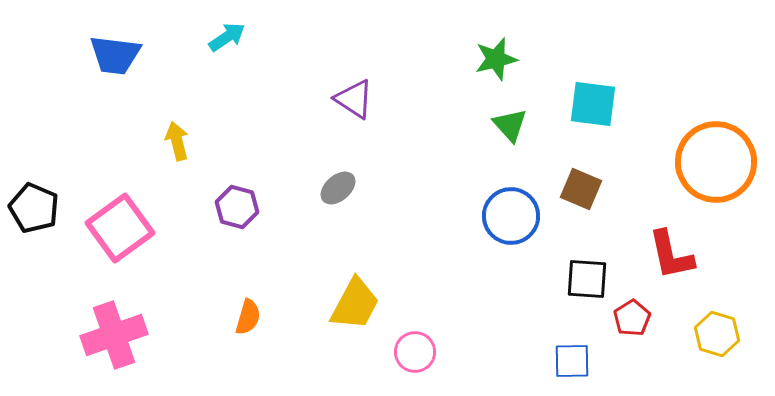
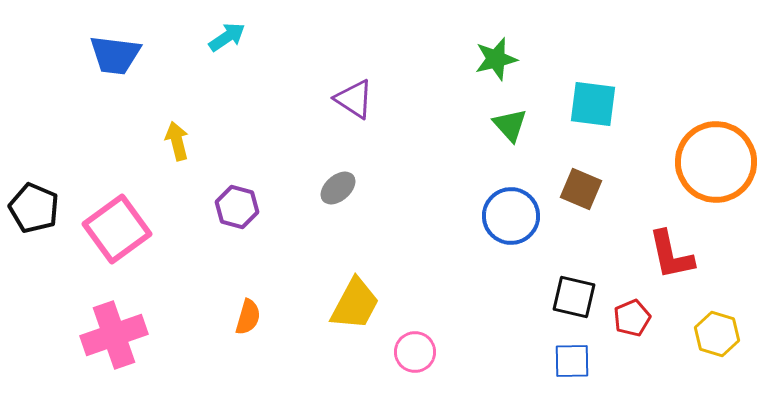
pink square: moved 3 px left, 1 px down
black square: moved 13 px left, 18 px down; rotated 9 degrees clockwise
red pentagon: rotated 9 degrees clockwise
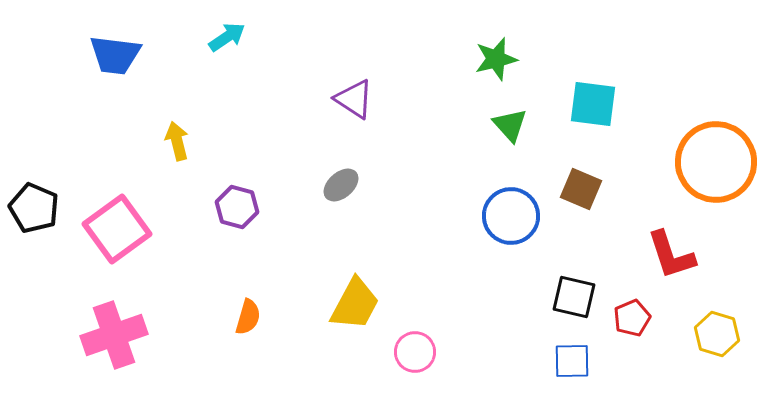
gray ellipse: moved 3 px right, 3 px up
red L-shape: rotated 6 degrees counterclockwise
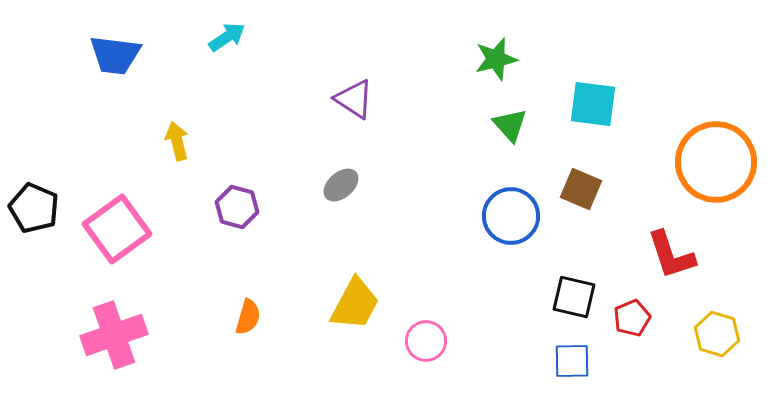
pink circle: moved 11 px right, 11 px up
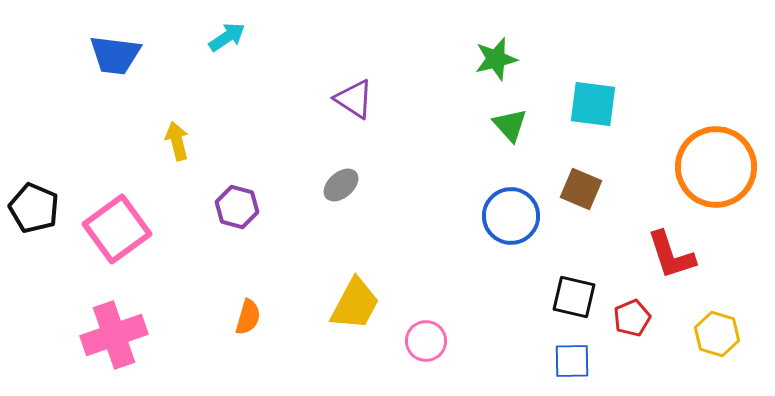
orange circle: moved 5 px down
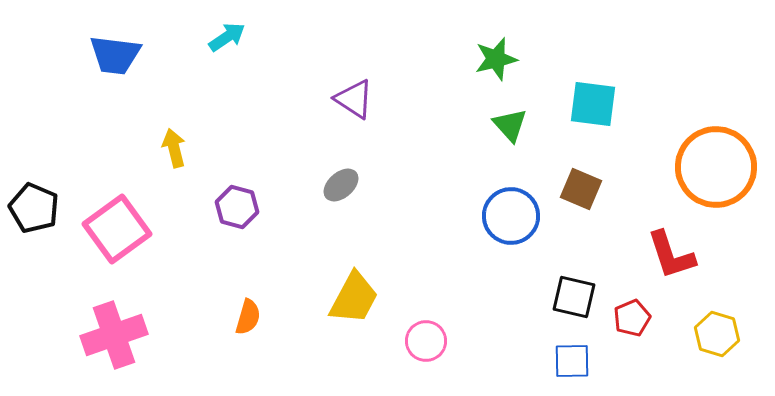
yellow arrow: moved 3 px left, 7 px down
yellow trapezoid: moved 1 px left, 6 px up
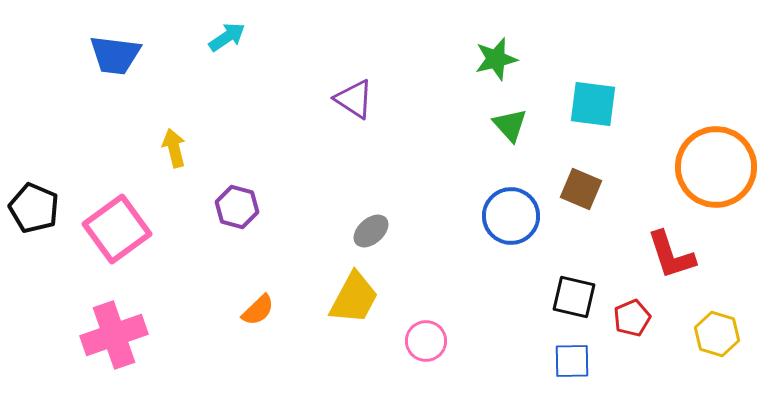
gray ellipse: moved 30 px right, 46 px down
orange semicircle: moved 10 px right, 7 px up; rotated 30 degrees clockwise
